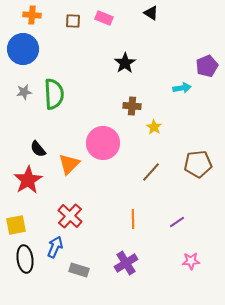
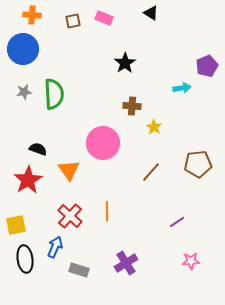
brown square: rotated 14 degrees counterclockwise
black semicircle: rotated 150 degrees clockwise
orange triangle: moved 6 px down; rotated 20 degrees counterclockwise
orange line: moved 26 px left, 8 px up
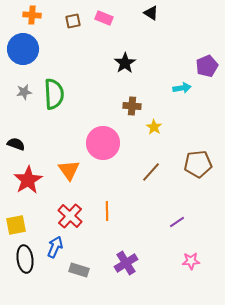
black semicircle: moved 22 px left, 5 px up
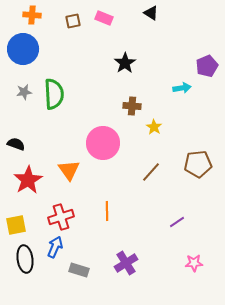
red cross: moved 9 px left, 1 px down; rotated 30 degrees clockwise
pink star: moved 3 px right, 2 px down
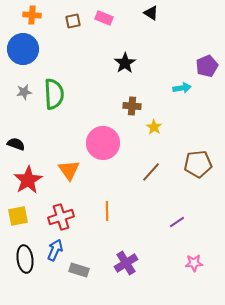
yellow square: moved 2 px right, 9 px up
blue arrow: moved 3 px down
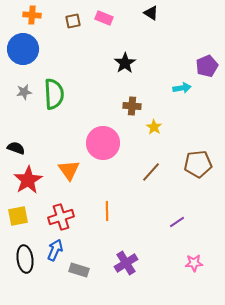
black semicircle: moved 4 px down
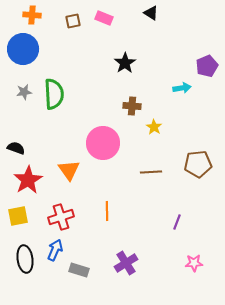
brown line: rotated 45 degrees clockwise
purple line: rotated 35 degrees counterclockwise
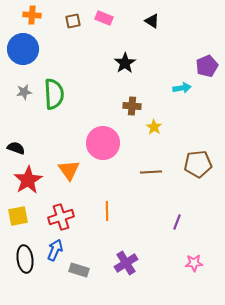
black triangle: moved 1 px right, 8 px down
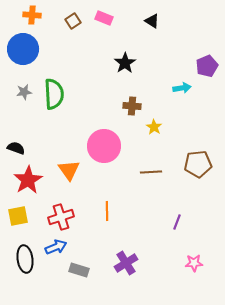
brown square: rotated 21 degrees counterclockwise
pink circle: moved 1 px right, 3 px down
blue arrow: moved 1 px right, 3 px up; rotated 45 degrees clockwise
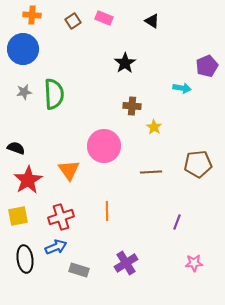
cyan arrow: rotated 18 degrees clockwise
